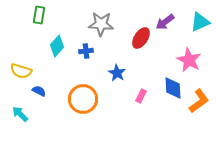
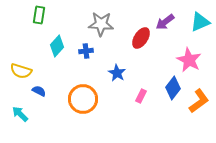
blue diamond: rotated 40 degrees clockwise
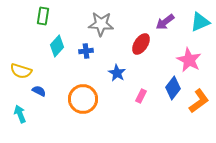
green rectangle: moved 4 px right, 1 px down
red ellipse: moved 6 px down
cyan arrow: rotated 24 degrees clockwise
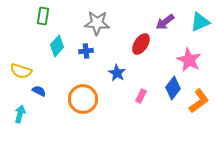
gray star: moved 4 px left, 1 px up
cyan arrow: rotated 36 degrees clockwise
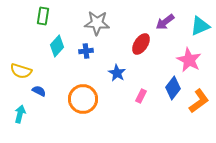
cyan triangle: moved 4 px down
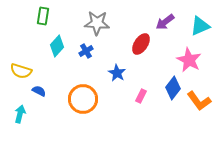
blue cross: rotated 24 degrees counterclockwise
orange L-shape: rotated 90 degrees clockwise
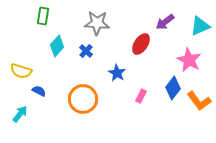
blue cross: rotated 16 degrees counterclockwise
cyan arrow: rotated 24 degrees clockwise
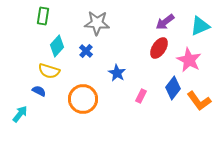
red ellipse: moved 18 px right, 4 px down
yellow semicircle: moved 28 px right
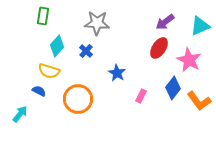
orange circle: moved 5 px left
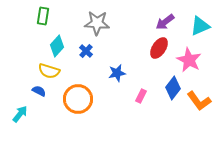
blue star: rotated 30 degrees clockwise
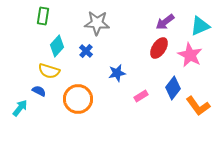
pink star: moved 1 px right, 5 px up
pink rectangle: rotated 32 degrees clockwise
orange L-shape: moved 1 px left, 5 px down
cyan arrow: moved 6 px up
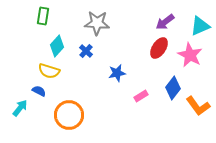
orange circle: moved 9 px left, 16 px down
